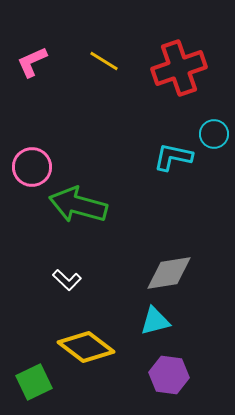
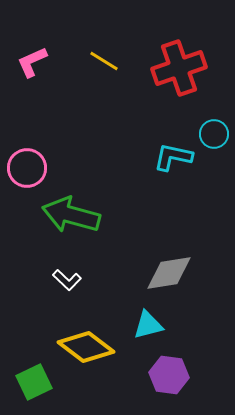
pink circle: moved 5 px left, 1 px down
green arrow: moved 7 px left, 10 px down
cyan triangle: moved 7 px left, 4 px down
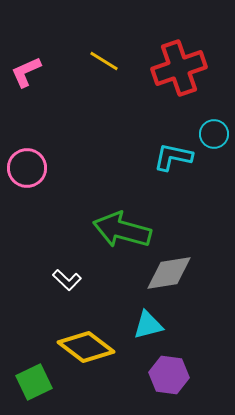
pink L-shape: moved 6 px left, 10 px down
green arrow: moved 51 px right, 15 px down
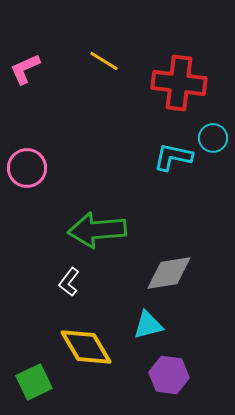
red cross: moved 15 px down; rotated 26 degrees clockwise
pink L-shape: moved 1 px left, 3 px up
cyan circle: moved 1 px left, 4 px down
green arrow: moved 25 px left; rotated 20 degrees counterclockwise
white L-shape: moved 2 px right, 2 px down; rotated 84 degrees clockwise
yellow diamond: rotated 22 degrees clockwise
